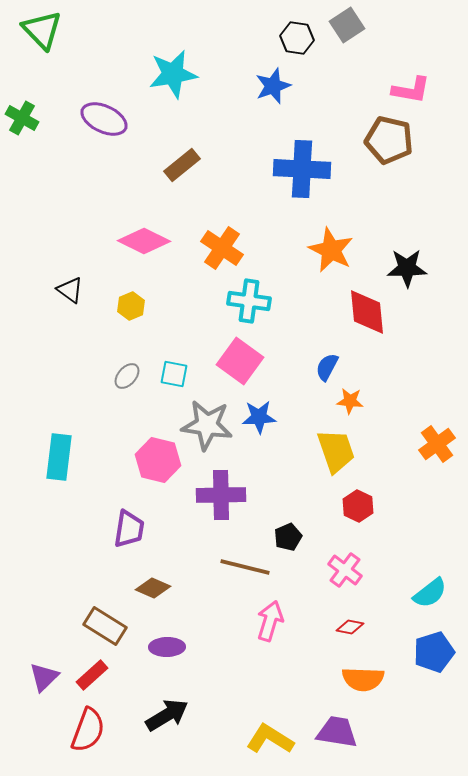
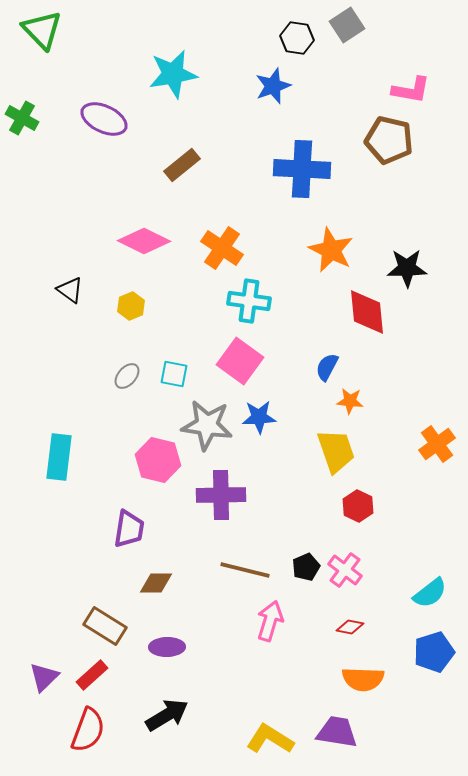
black pentagon at (288, 537): moved 18 px right, 30 px down
brown line at (245, 567): moved 3 px down
brown diamond at (153, 588): moved 3 px right, 5 px up; rotated 24 degrees counterclockwise
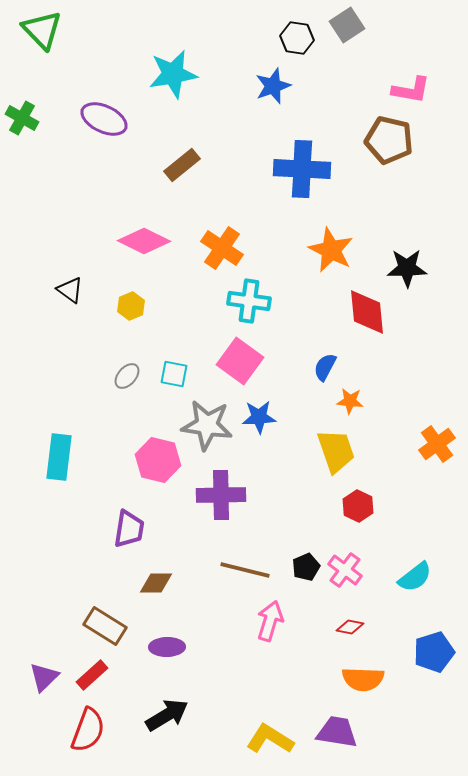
blue semicircle at (327, 367): moved 2 px left
cyan semicircle at (430, 593): moved 15 px left, 16 px up
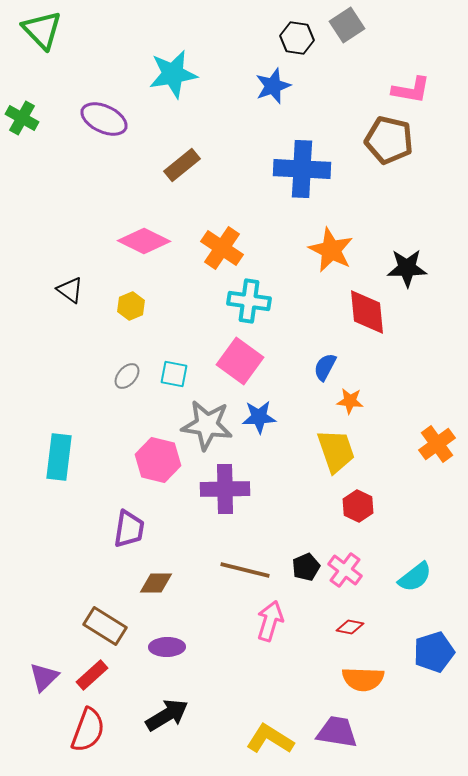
purple cross at (221, 495): moved 4 px right, 6 px up
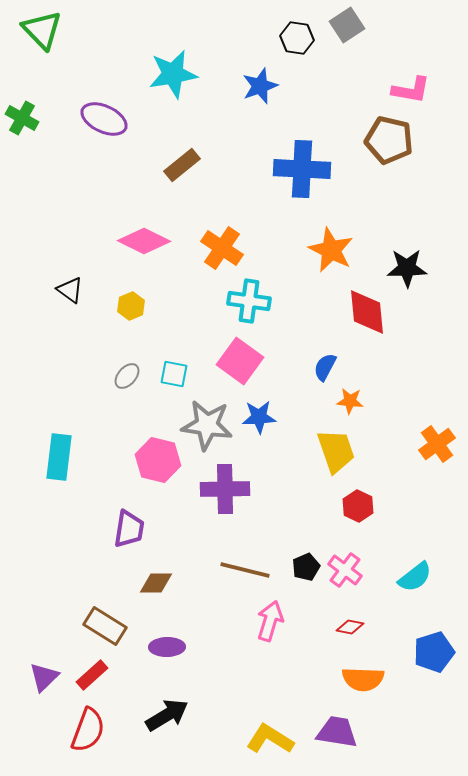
blue star at (273, 86): moved 13 px left
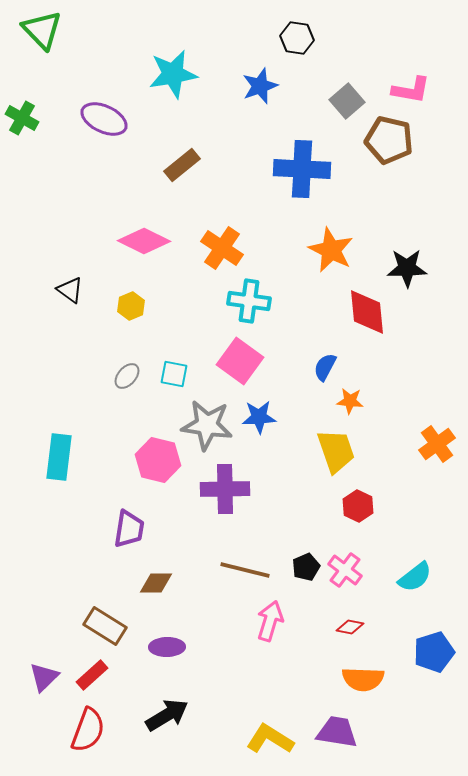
gray square at (347, 25): moved 76 px down; rotated 8 degrees counterclockwise
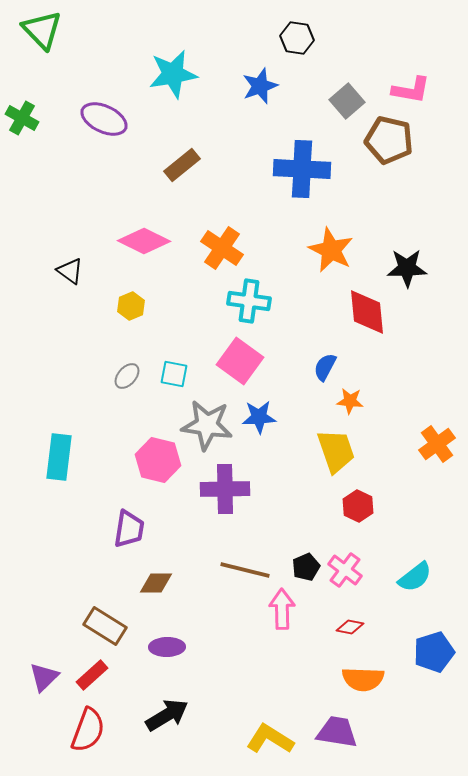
black triangle at (70, 290): moved 19 px up
pink arrow at (270, 621): moved 12 px right, 12 px up; rotated 18 degrees counterclockwise
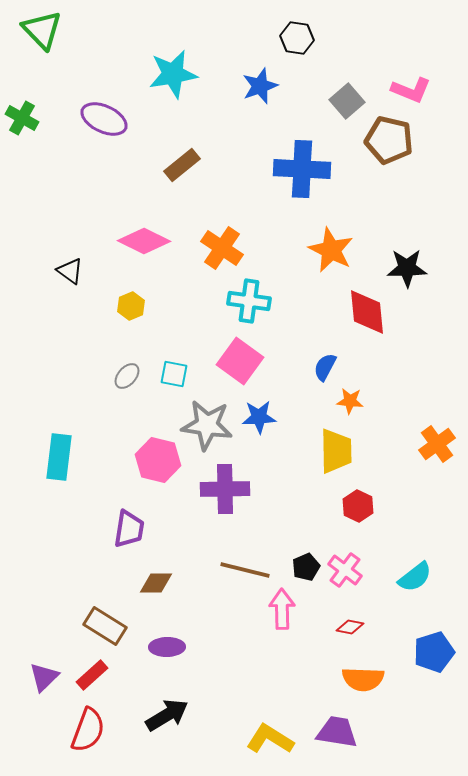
pink L-shape at (411, 90): rotated 12 degrees clockwise
yellow trapezoid at (336, 451): rotated 18 degrees clockwise
